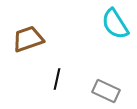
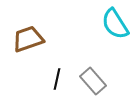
gray rectangle: moved 13 px left, 10 px up; rotated 24 degrees clockwise
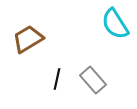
brown trapezoid: rotated 12 degrees counterclockwise
gray rectangle: moved 1 px up
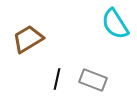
gray rectangle: rotated 28 degrees counterclockwise
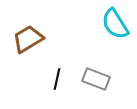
gray rectangle: moved 3 px right, 1 px up
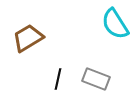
brown trapezoid: moved 1 px up
black line: moved 1 px right
